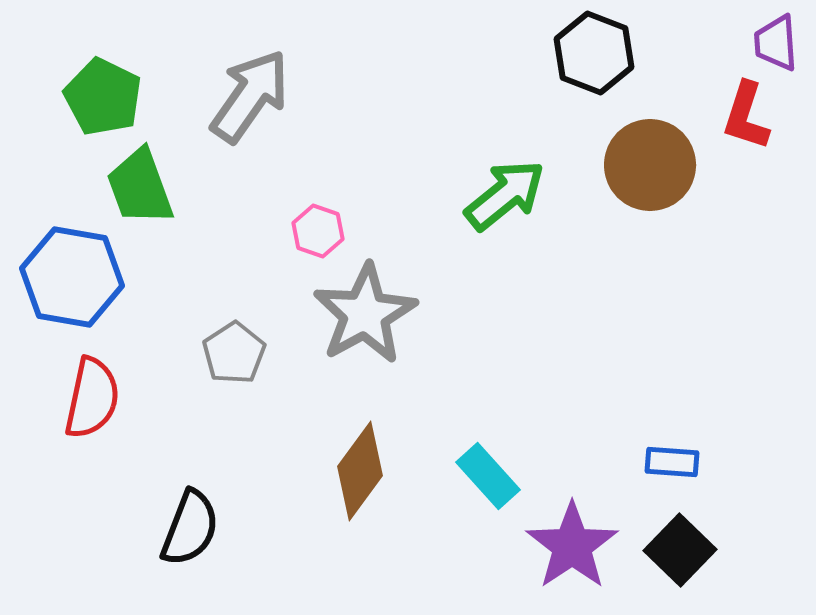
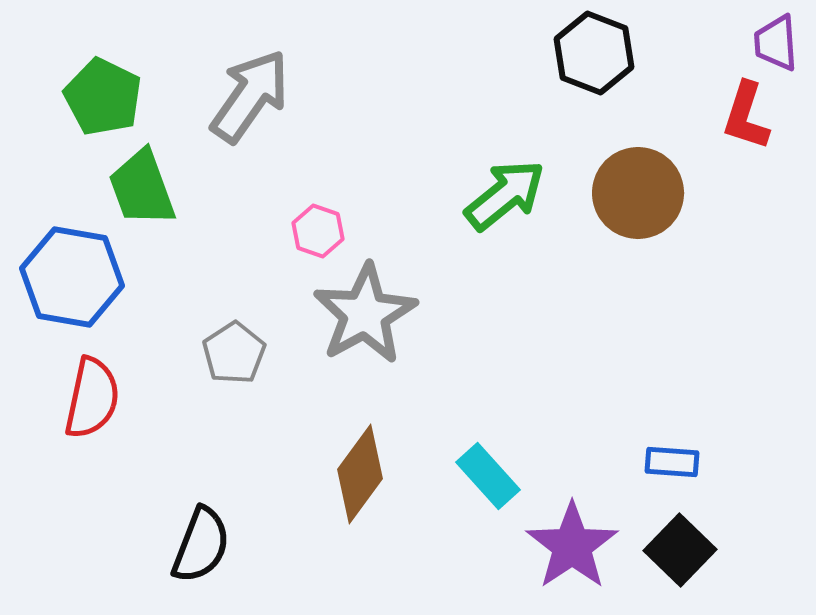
brown circle: moved 12 px left, 28 px down
green trapezoid: moved 2 px right, 1 px down
brown diamond: moved 3 px down
black semicircle: moved 11 px right, 17 px down
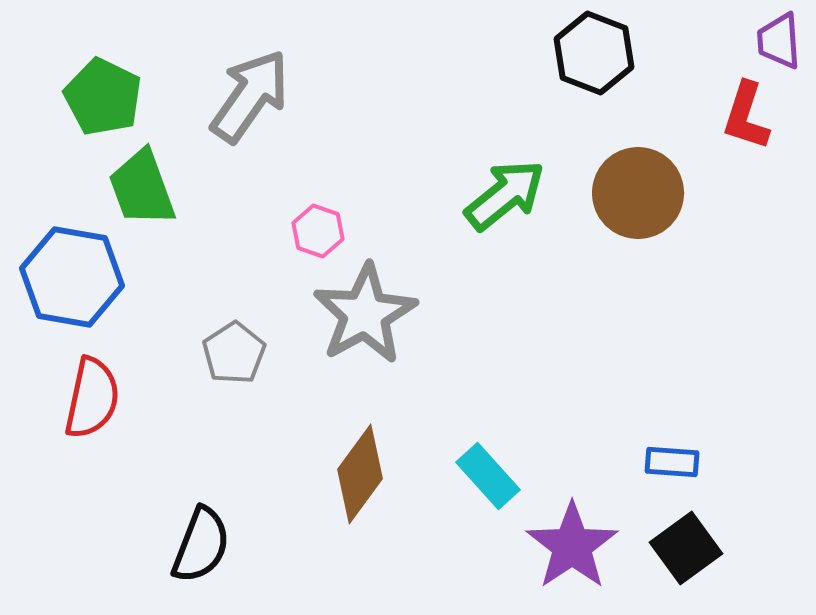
purple trapezoid: moved 3 px right, 2 px up
black square: moved 6 px right, 2 px up; rotated 10 degrees clockwise
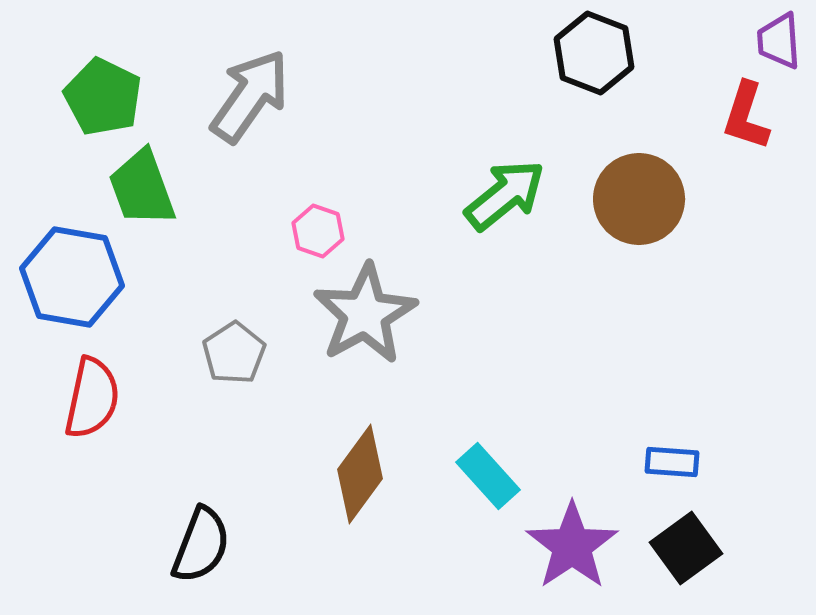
brown circle: moved 1 px right, 6 px down
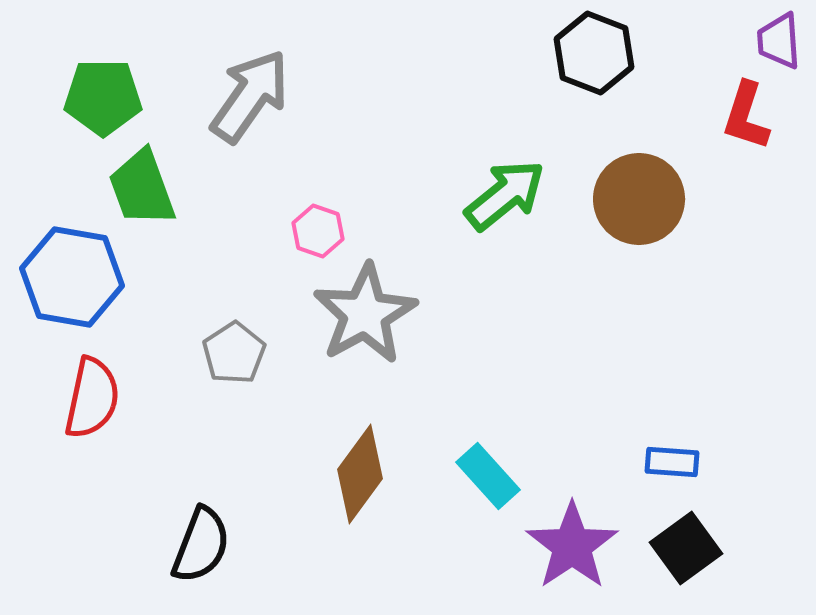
green pentagon: rotated 26 degrees counterclockwise
